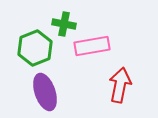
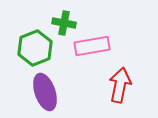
green cross: moved 1 px up
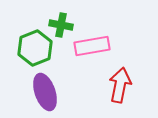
green cross: moved 3 px left, 2 px down
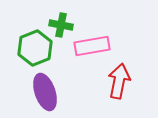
red arrow: moved 1 px left, 4 px up
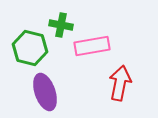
green hexagon: moved 5 px left; rotated 24 degrees counterclockwise
red arrow: moved 1 px right, 2 px down
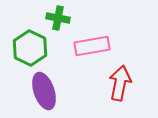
green cross: moved 3 px left, 7 px up
green hexagon: rotated 12 degrees clockwise
purple ellipse: moved 1 px left, 1 px up
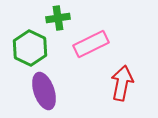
green cross: rotated 20 degrees counterclockwise
pink rectangle: moved 1 px left, 2 px up; rotated 16 degrees counterclockwise
red arrow: moved 2 px right
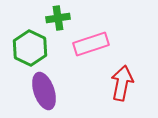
pink rectangle: rotated 8 degrees clockwise
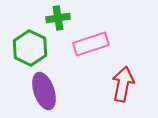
red arrow: moved 1 px right, 1 px down
